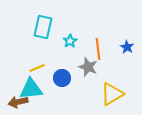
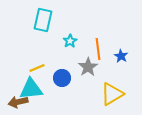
cyan rectangle: moved 7 px up
blue star: moved 6 px left, 9 px down
gray star: rotated 18 degrees clockwise
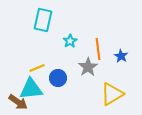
blue circle: moved 4 px left
brown arrow: rotated 132 degrees counterclockwise
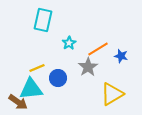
cyan star: moved 1 px left, 2 px down
orange line: rotated 65 degrees clockwise
blue star: rotated 16 degrees counterclockwise
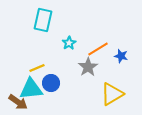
blue circle: moved 7 px left, 5 px down
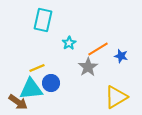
yellow triangle: moved 4 px right, 3 px down
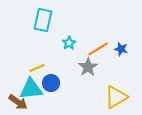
blue star: moved 7 px up
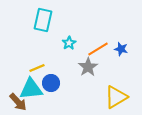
brown arrow: rotated 12 degrees clockwise
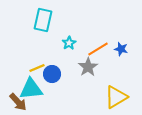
blue circle: moved 1 px right, 9 px up
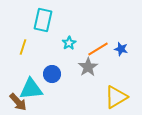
yellow line: moved 14 px left, 21 px up; rotated 49 degrees counterclockwise
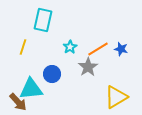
cyan star: moved 1 px right, 4 px down
